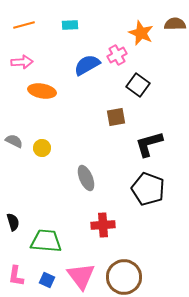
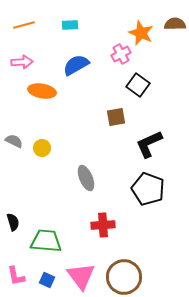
pink cross: moved 4 px right, 1 px up
blue semicircle: moved 11 px left
black L-shape: rotated 8 degrees counterclockwise
pink L-shape: rotated 20 degrees counterclockwise
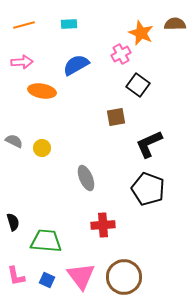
cyan rectangle: moved 1 px left, 1 px up
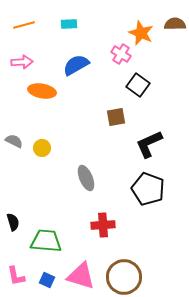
pink cross: rotated 30 degrees counterclockwise
pink triangle: rotated 36 degrees counterclockwise
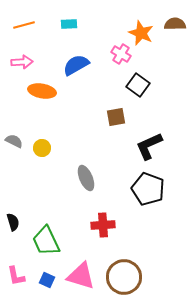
black L-shape: moved 2 px down
green trapezoid: rotated 120 degrees counterclockwise
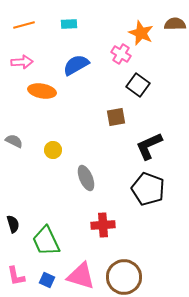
yellow circle: moved 11 px right, 2 px down
black semicircle: moved 2 px down
